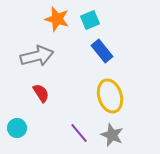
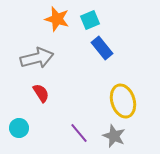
blue rectangle: moved 3 px up
gray arrow: moved 2 px down
yellow ellipse: moved 13 px right, 5 px down
cyan circle: moved 2 px right
gray star: moved 2 px right, 1 px down
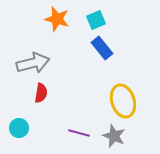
cyan square: moved 6 px right
gray arrow: moved 4 px left, 5 px down
red semicircle: rotated 42 degrees clockwise
purple line: rotated 35 degrees counterclockwise
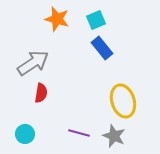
gray arrow: rotated 20 degrees counterclockwise
cyan circle: moved 6 px right, 6 px down
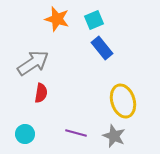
cyan square: moved 2 px left
purple line: moved 3 px left
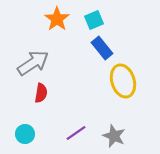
orange star: rotated 20 degrees clockwise
yellow ellipse: moved 20 px up
purple line: rotated 50 degrees counterclockwise
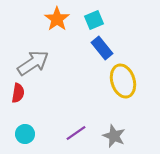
red semicircle: moved 23 px left
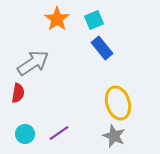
yellow ellipse: moved 5 px left, 22 px down
purple line: moved 17 px left
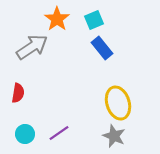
gray arrow: moved 1 px left, 16 px up
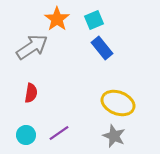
red semicircle: moved 13 px right
yellow ellipse: rotated 52 degrees counterclockwise
cyan circle: moved 1 px right, 1 px down
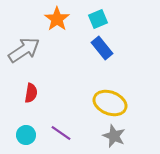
cyan square: moved 4 px right, 1 px up
gray arrow: moved 8 px left, 3 px down
yellow ellipse: moved 8 px left
purple line: moved 2 px right; rotated 70 degrees clockwise
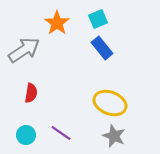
orange star: moved 4 px down
